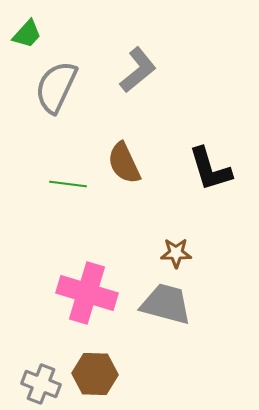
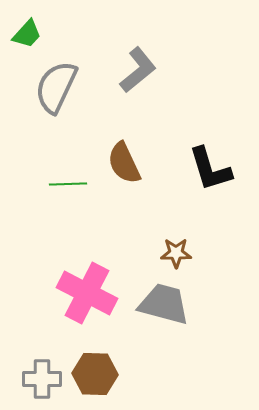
green line: rotated 9 degrees counterclockwise
pink cross: rotated 10 degrees clockwise
gray trapezoid: moved 2 px left
gray cross: moved 1 px right, 5 px up; rotated 21 degrees counterclockwise
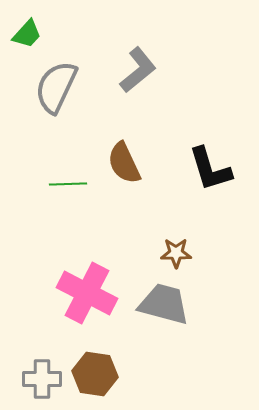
brown hexagon: rotated 6 degrees clockwise
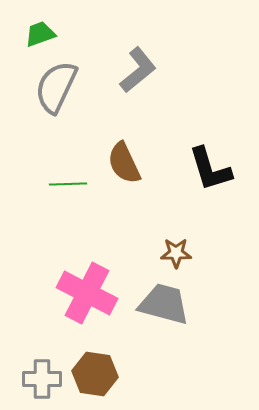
green trapezoid: moved 13 px right; rotated 152 degrees counterclockwise
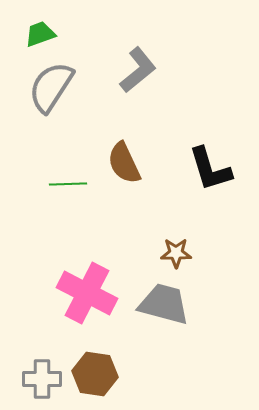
gray semicircle: moved 5 px left; rotated 8 degrees clockwise
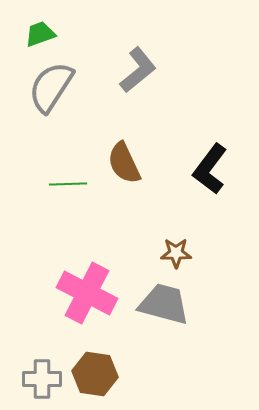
black L-shape: rotated 54 degrees clockwise
